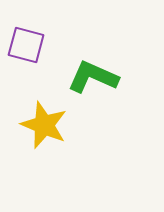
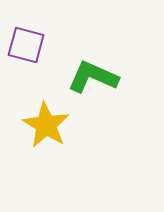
yellow star: moved 2 px right; rotated 9 degrees clockwise
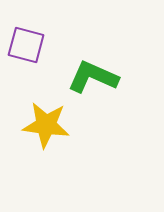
yellow star: rotated 24 degrees counterclockwise
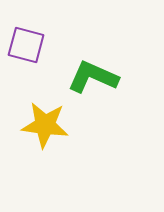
yellow star: moved 1 px left
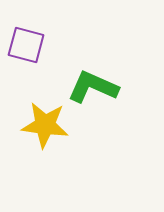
green L-shape: moved 10 px down
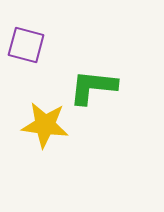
green L-shape: rotated 18 degrees counterclockwise
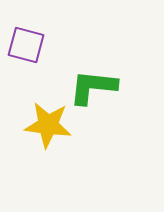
yellow star: moved 3 px right
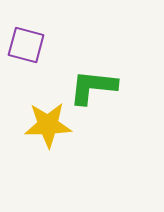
yellow star: rotated 9 degrees counterclockwise
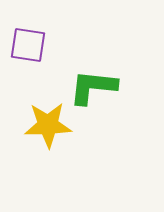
purple square: moved 2 px right; rotated 6 degrees counterclockwise
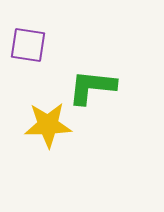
green L-shape: moved 1 px left
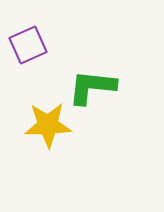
purple square: rotated 33 degrees counterclockwise
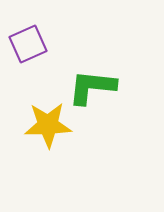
purple square: moved 1 px up
